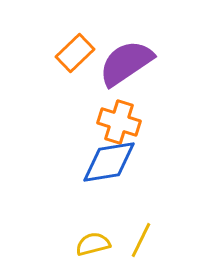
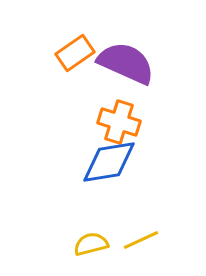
orange rectangle: rotated 9 degrees clockwise
purple semicircle: rotated 58 degrees clockwise
yellow line: rotated 39 degrees clockwise
yellow semicircle: moved 2 px left
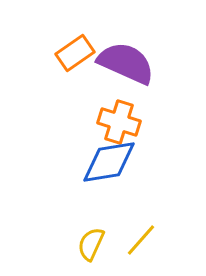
yellow line: rotated 24 degrees counterclockwise
yellow semicircle: rotated 52 degrees counterclockwise
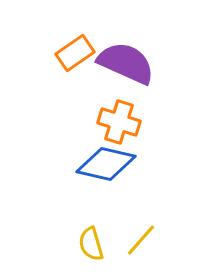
blue diamond: moved 3 px left, 2 px down; rotated 22 degrees clockwise
yellow semicircle: rotated 40 degrees counterclockwise
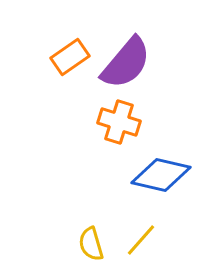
orange rectangle: moved 5 px left, 4 px down
purple semicircle: rotated 106 degrees clockwise
blue diamond: moved 55 px right, 11 px down
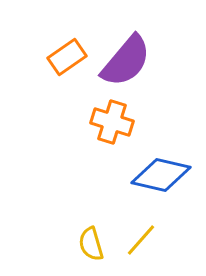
orange rectangle: moved 3 px left
purple semicircle: moved 2 px up
orange cross: moved 7 px left
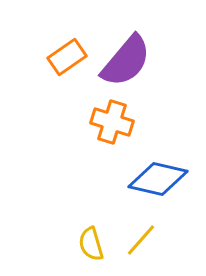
blue diamond: moved 3 px left, 4 px down
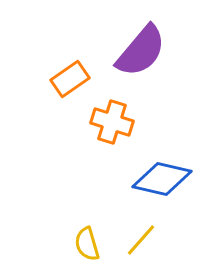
orange rectangle: moved 3 px right, 22 px down
purple semicircle: moved 15 px right, 10 px up
blue diamond: moved 4 px right
yellow semicircle: moved 4 px left
